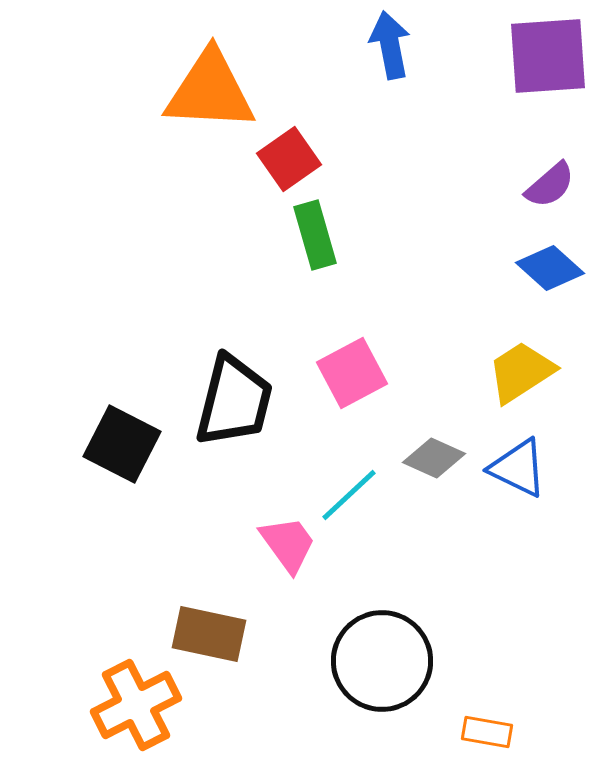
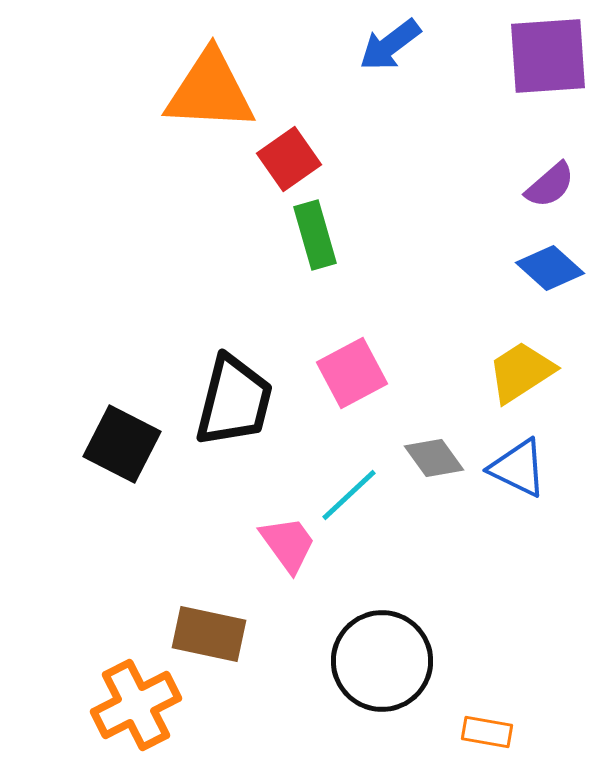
blue arrow: rotated 116 degrees counterclockwise
gray diamond: rotated 30 degrees clockwise
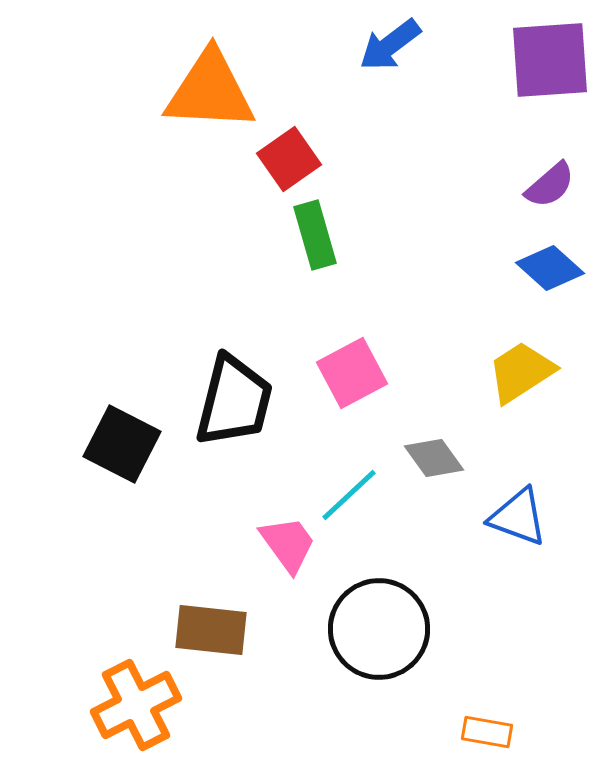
purple square: moved 2 px right, 4 px down
blue triangle: moved 49 px down; rotated 6 degrees counterclockwise
brown rectangle: moved 2 px right, 4 px up; rotated 6 degrees counterclockwise
black circle: moved 3 px left, 32 px up
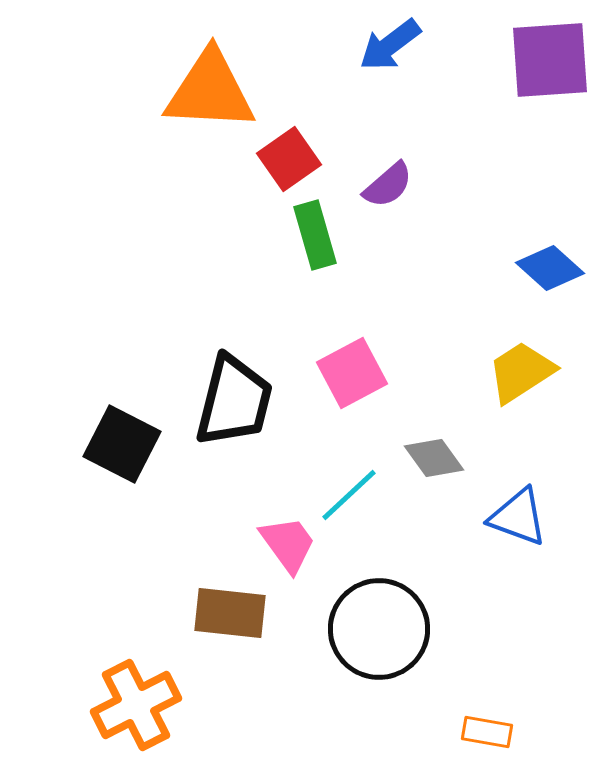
purple semicircle: moved 162 px left
brown rectangle: moved 19 px right, 17 px up
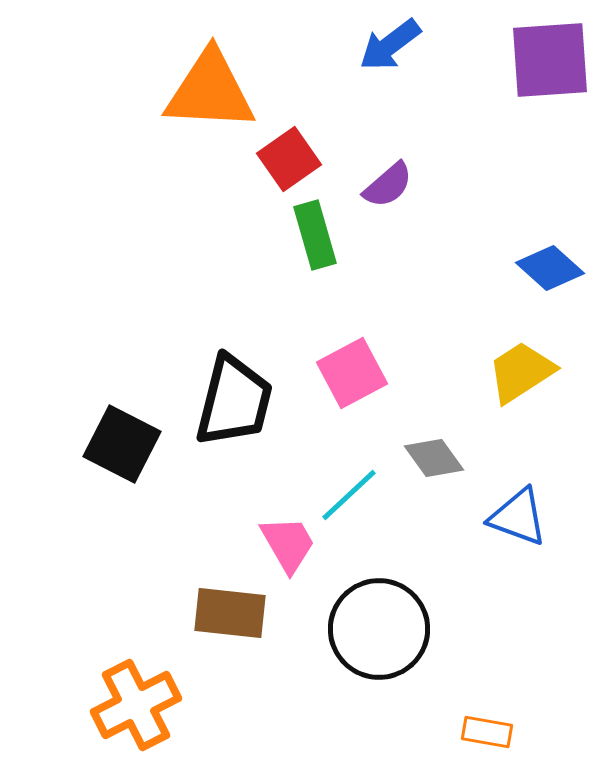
pink trapezoid: rotated 6 degrees clockwise
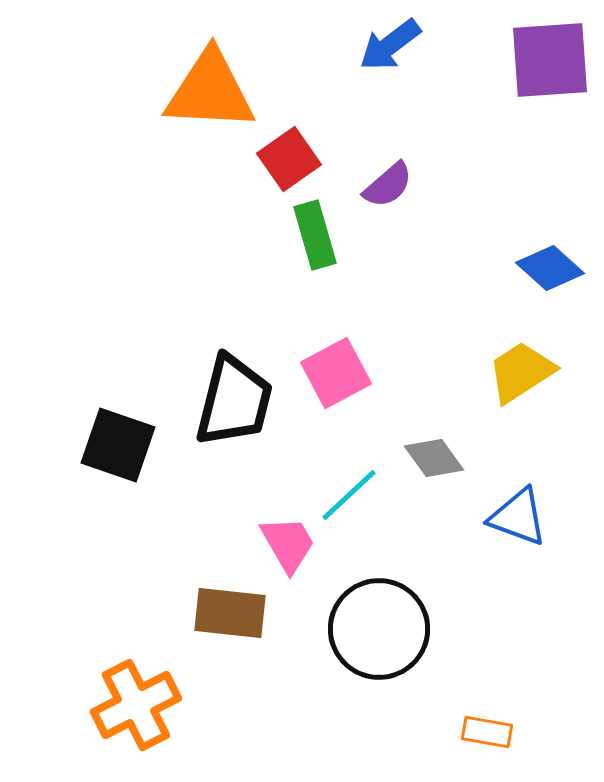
pink square: moved 16 px left
black square: moved 4 px left, 1 px down; rotated 8 degrees counterclockwise
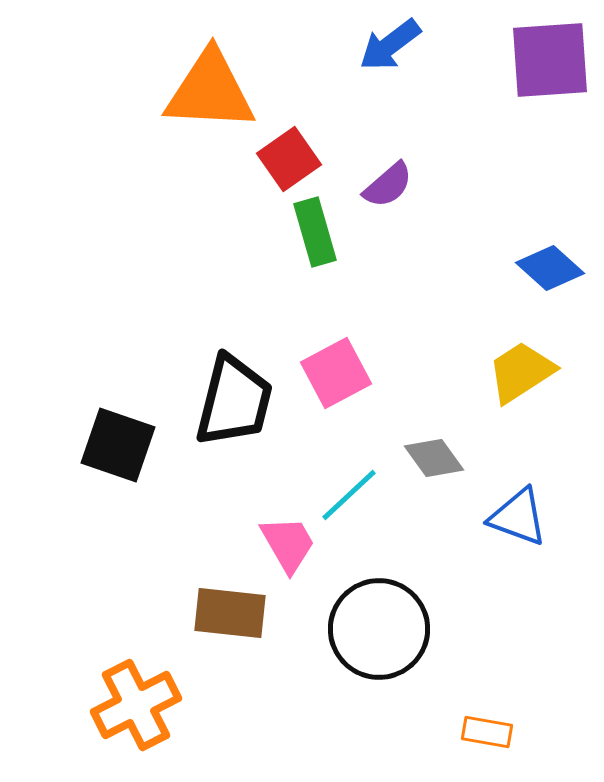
green rectangle: moved 3 px up
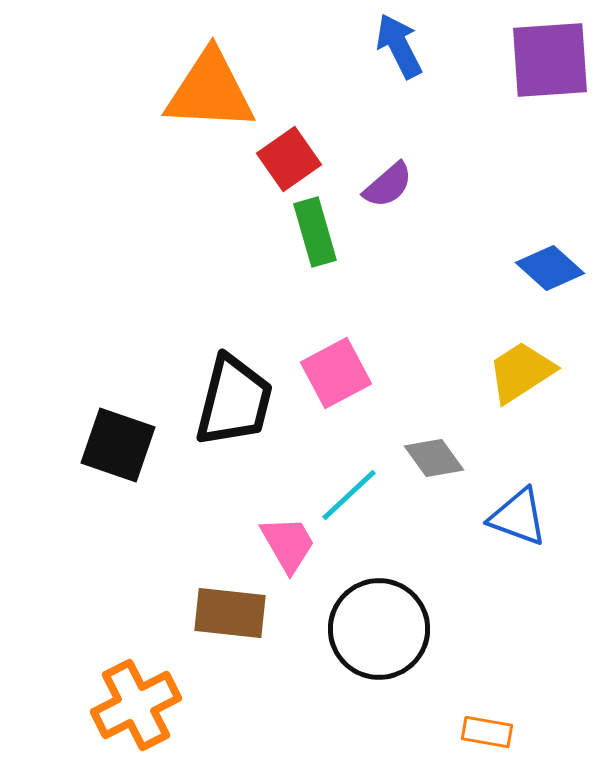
blue arrow: moved 9 px right, 1 px down; rotated 100 degrees clockwise
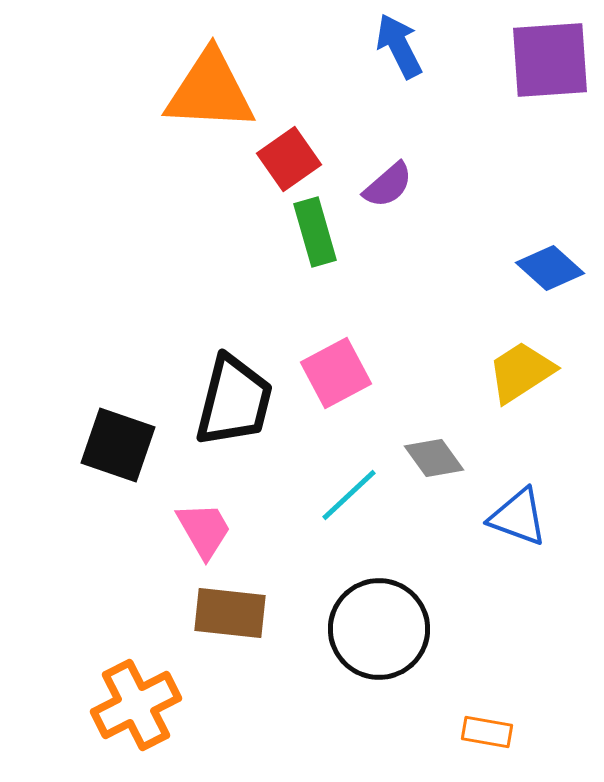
pink trapezoid: moved 84 px left, 14 px up
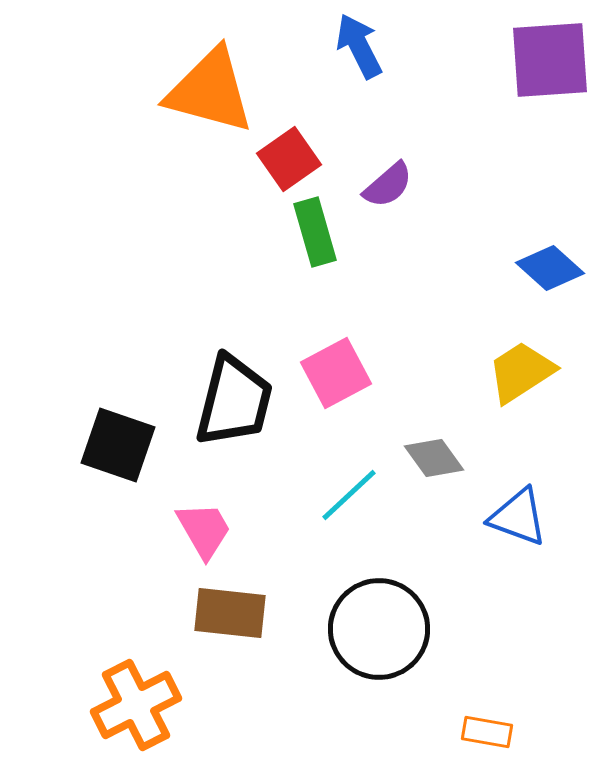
blue arrow: moved 40 px left
orange triangle: rotated 12 degrees clockwise
